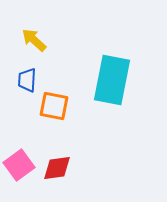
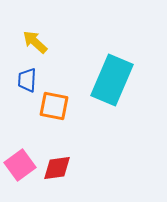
yellow arrow: moved 1 px right, 2 px down
cyan rectangle: rotated 12 degrees clockwise
pink square: moved 1 px right
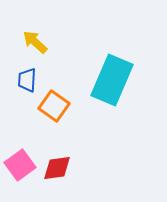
orange square: rotated 24 degrees clockwise
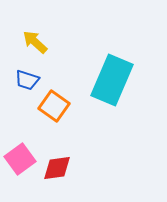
blue trapezoid: rotated 75 degrees counterclockwise
pink square: moved 6 px up
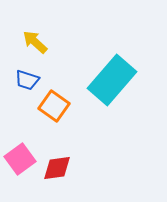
cyan rectangle: rotated 18 degrees clockwise
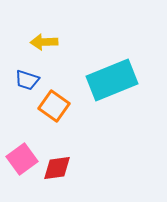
yellow arrow: moved 9 px right; rotated 44 degrees counterclockwise
cyan rectangle: rotated 27 degrees clockwise
pink square: moved 2 px right
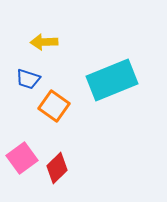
blue trapezoid: moved 1 px right, 1 px up
pink square: moved 1 px up
red diamond: rotated 36 degrees counterclockwise
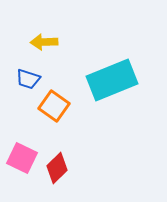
pink square: rotated 28 degrees counterclockwise
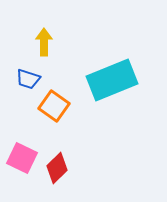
yellow arrow: rotated 92 degrees clockwise
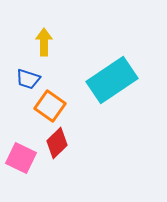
cyan rectangle: rotated 12 degrees counterclockwise
orange square: moved 4 px left
pink square: moved 1 px left
red diamond: moved 25 px up
